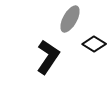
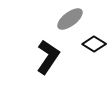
gray ellipse: rotated 24 degrees clockwise
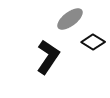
black diamond: moved 1 px left, 2 px up
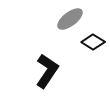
black L-shape: moved 1 px left, 14 px down
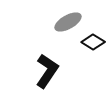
gray ellipse: moved 2 px left, 3 px down; rotated 8 degrees clockwise
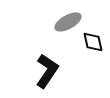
black diamond: rotated 45 degrees clockwise
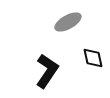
black diamond: moved 16 px down
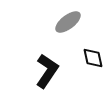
gray ellipse: rotated 8 degrees counterclockwise
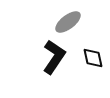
black L-shape: moved 7 px right, 14 px up
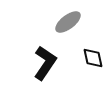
black L-shape: moved 9 px left, 6 px down
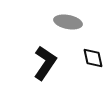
gray ellipse: rotated 48 degrees clockwise
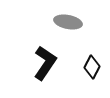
black diamond: moved 1 px left, 9 px down; rotated 40 degrees clockwise
